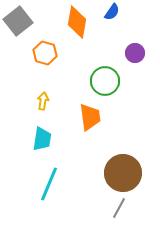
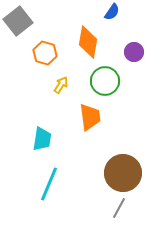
orange diamond: moved 11 px right, 20 px down
purple circle: moved 1 px left, 1 px up
yellow arrow: moved 18 px right, 16 px up; rotated 24 degrees clockwise
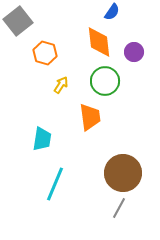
orange diamond: moved 11 px right; rotated 16 degrees counterclockwise
cyan line: moved 6 px right
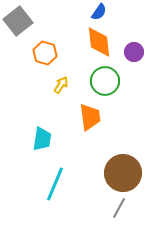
blue semicircle: moved 13 px left
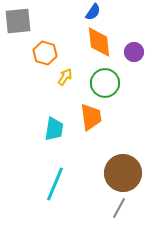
blue semicircle: moved 6 px left
gray square: rotated 32 degrees clockwise
green circle: moved 2 px down
yellow arrow: moved 4 px right, 8 px up
orange trapezoid: moved 1 px right
cyan trapezoid: moved 12 px right, 10 px up
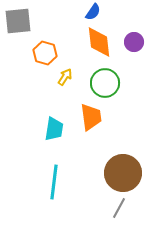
purple circle: moved 10 px up
cyan line: moved 1 px left, 2 px up; rotated 16 degrees counterclockwise
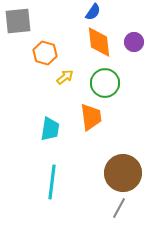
yellow arrow: rotated 18 degrees clockwise
cyan trapezoid: moved 4 px left
cyan line: moved 2 px left
